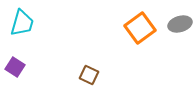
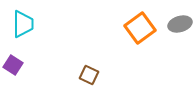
cyan trapezoid: moved 1 px right, 1 px down; rotated 16 degrees counterclockwise
purple square: moved 2 px left, 2 px up
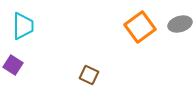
cyan trapezoid: moved 2 px down
orange square: moved 1 px up
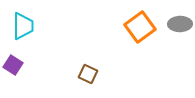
gray ellipse: rotated 15 degrees clockwise
brown square: moved 1 px left, 1 px up
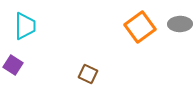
cyan trapezoid: moved 2 px right
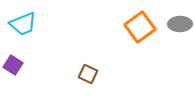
cyan trapezoid: moved 2 px left, 2 px up; rotated 68 degrees clockwise
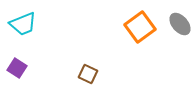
gray ellipse: rotated 50 degrees clockwise
purple square: moved 4 px right, 3 px down
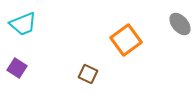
orange square: moved 14 px left, 13 px down
